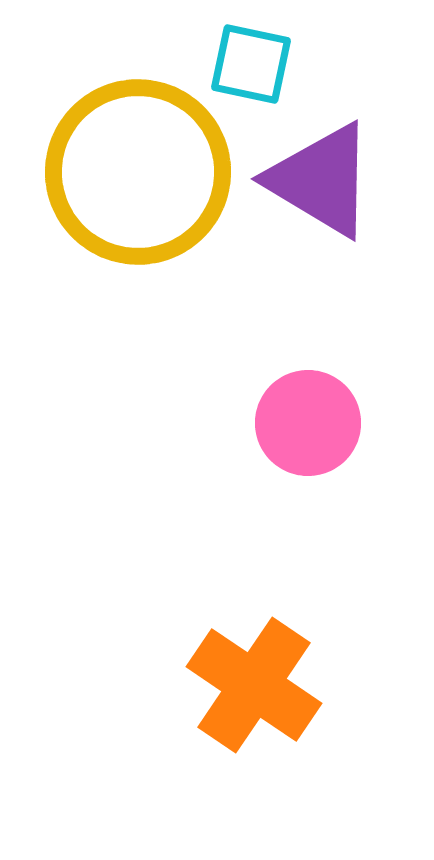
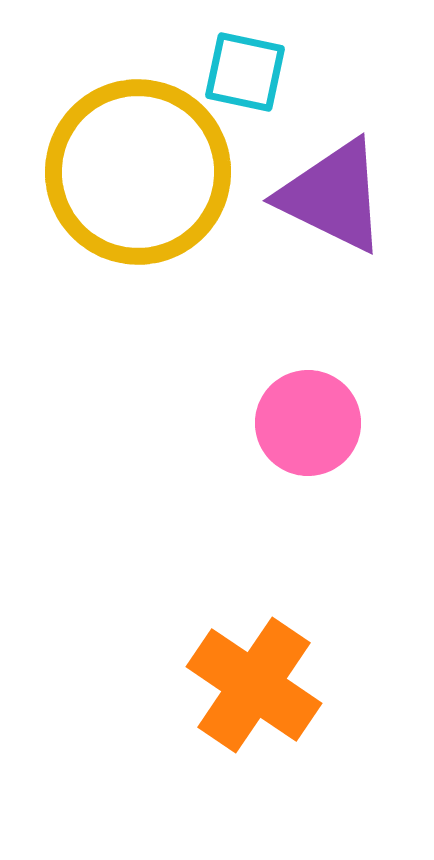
cyan square: moved 6 px left, 8 px down
purple triangle: moved 12 px right, 16 px down; rotated 5 degrees counterclockwise
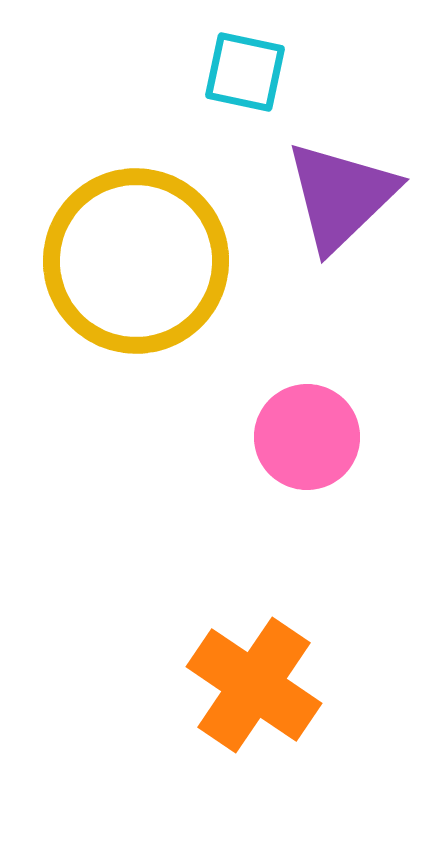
yellow circle: moved 2 px left, 89 px down
purple triangle: moved 8 px right; rotated 50 degrees clockwise
pink circle: moved 1 px left, 14 px down
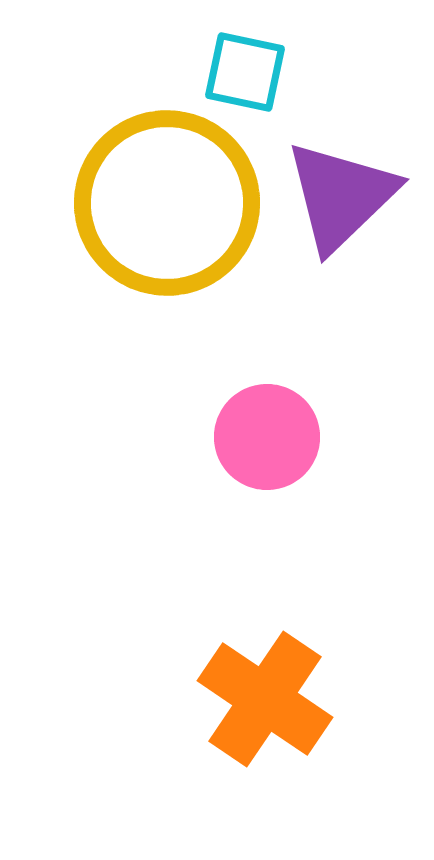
yellow circle: moved 31 px right, 58 px up
pink circle: moved 40 px left
orange cross: moved 11 px right, 14 px down
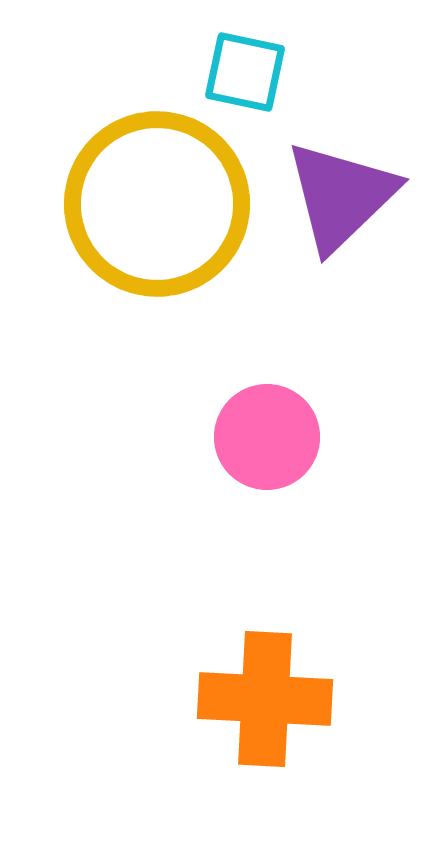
yellow circle: moved 10 px left, 1 px down
orange cross: rotated 31 degrees counterclockwise
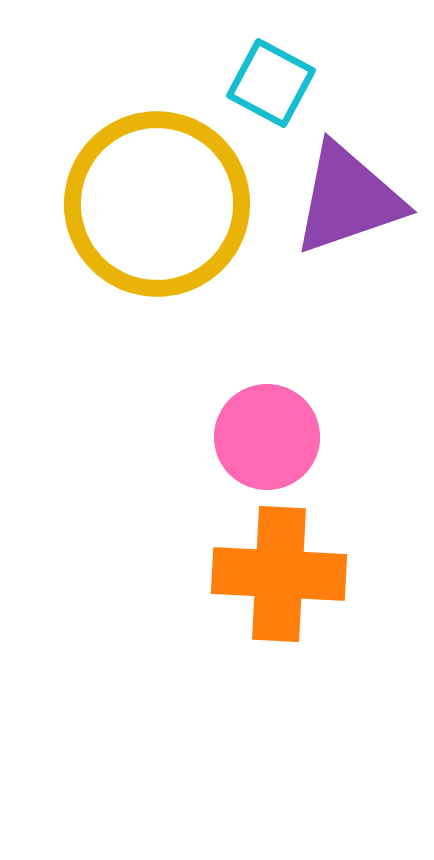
cyan square: moved 26 px right, 11 px down; rotated 16 degrees clockwise
purple triangle: moved 7 px right, 3 px down; rotated 25 degrees clockwise
orange cross: moved 14 px right, 125 px up
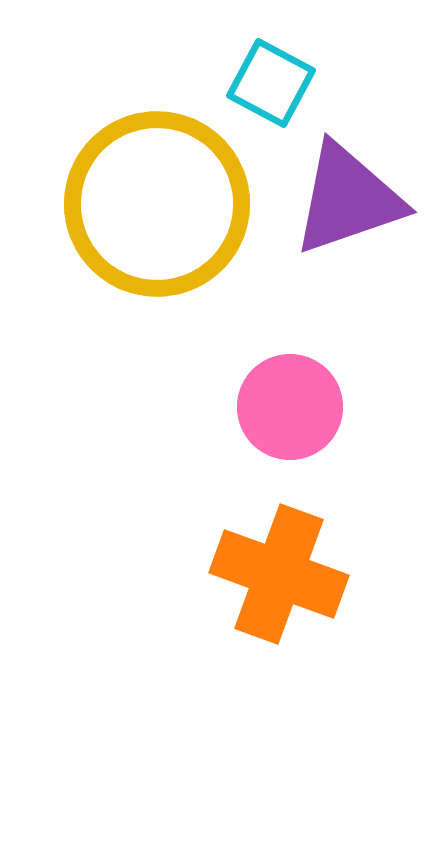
pink circle: moved 23 px right, 30 px up
orange cross: rotated 17 degrees clockwise
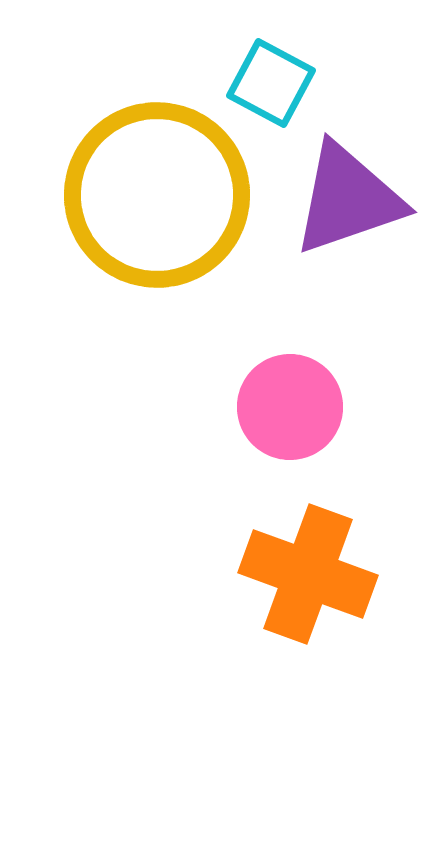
yellow circle: moved 9 px up
orange cross: moved 29 px right
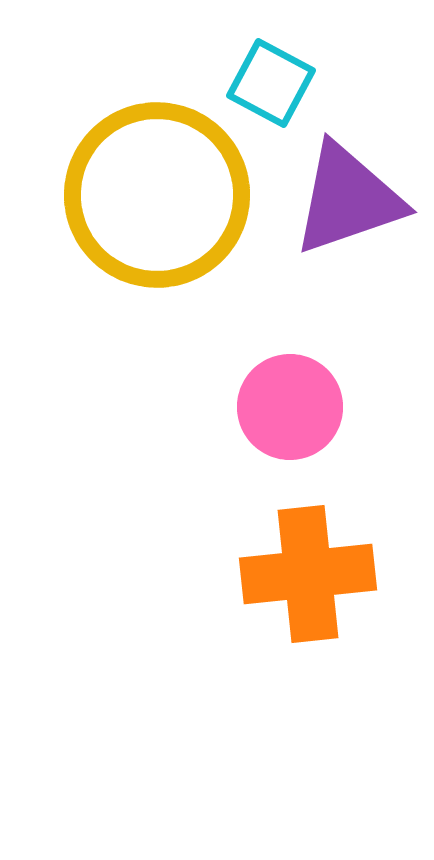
orange cross: rotated 26 degrees counterclockwise
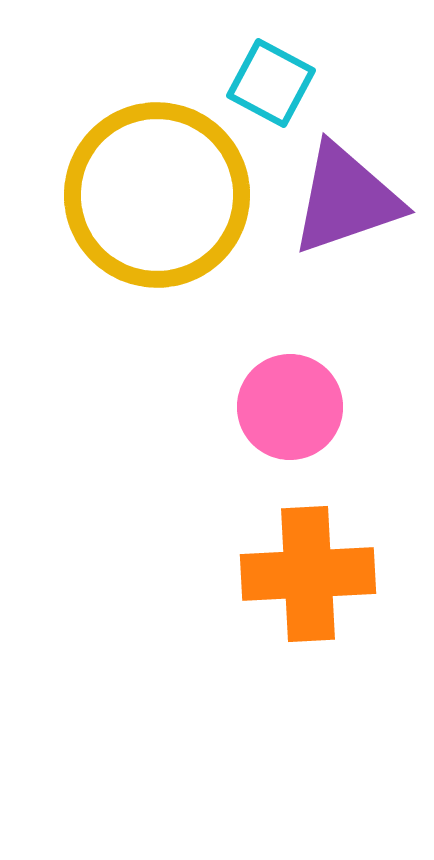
purple triangle: moved 2 px left
orange cross: rotated 3 degrees clockwise
